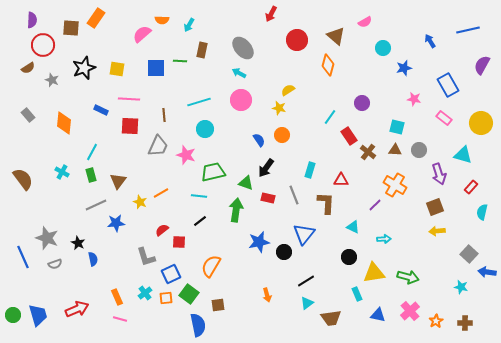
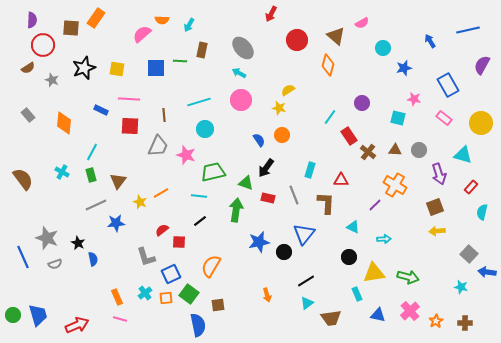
pink semicircle at (365, 22): moved 3 px left, 1 px down
cyan square at (397, 127): moved 1 px right, 9 px up
red arrow at (77, 309): moved 16 px down
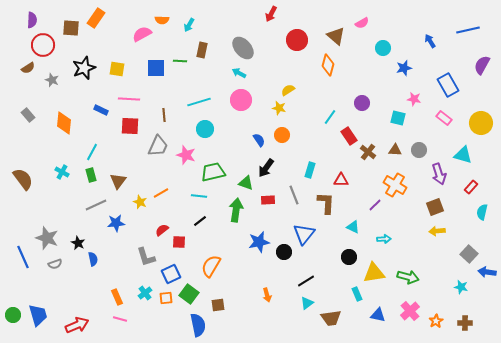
pink semicircle at (142, 34): rotated 12 degrees clockwise
red rectangle at (268, 198): moved 2 px down; rotated 16 degrees counterclockwise
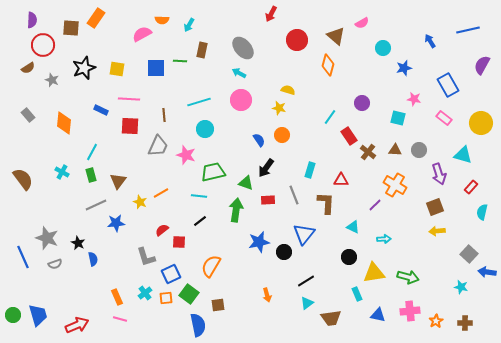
yellow semicircle at (288, 90): rotated 48 degrees clockwise
pink cross at (410, 311): rotated 36 degrees clockwise
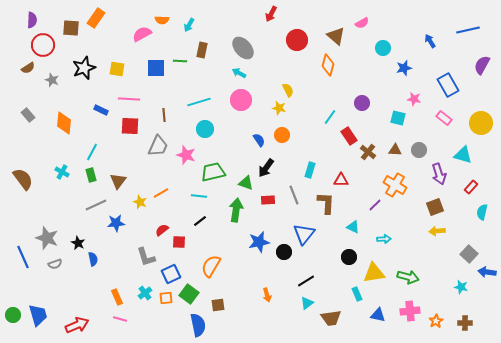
yellow semicircle at (288, 90): rotated 48 degrees clockwise
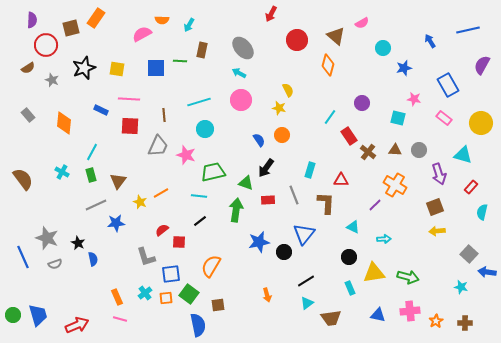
brown square at (71, 28): rotated 18 degrees counterclockwise
red circle at (43, 45): moved 3 px right
blue square at (171, 274): rotated 18 degrees clockwise
cyan rectangle at (357, 294): moved 7 px left, 6 px up
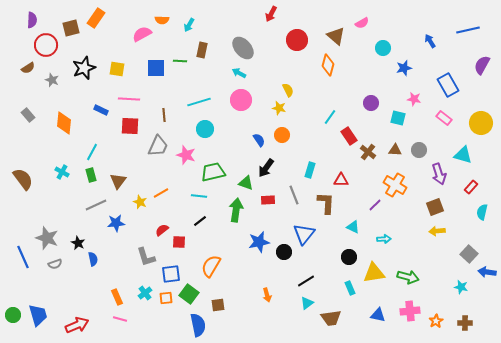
purple circle at (362, 103): moved 9 px right
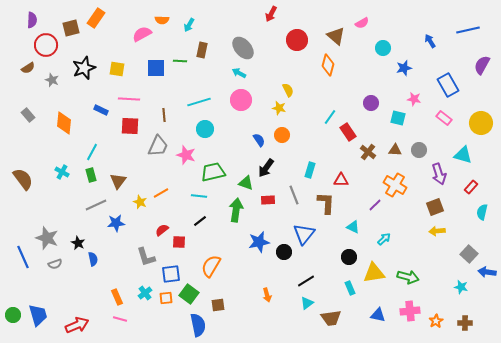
red rectangle at (349, 136): moved 1 px left, 4 px up
cyan arrow at (384, 239): rotated 40 degrees counterclockwise
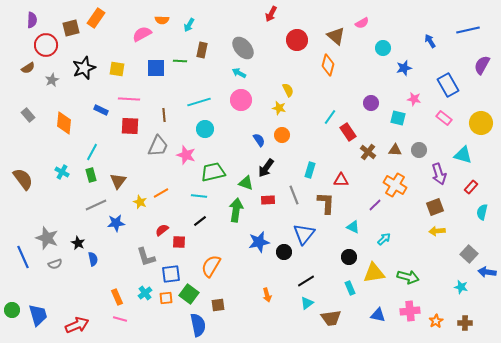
gray star at (52, 80): rotated 24 degrees clockwise
green circle at (13, 315): moved 1 px left, 5 px up
